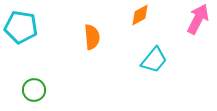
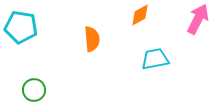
orange semicircle: moved 2 px down
cyan trapezoid: moved 1 px right, 1 px up; rotated 140 degrees counterclockwise
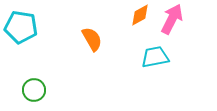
pink arrow: moved 26 px left
orange semicircle: rotated 25 degrees counterclockwise
cyan trapezoid: moved 2 px up
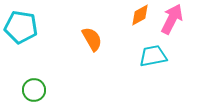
cyan trapezoid: moved 2 px left, 1 px up
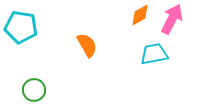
orange semicircle: moved 5 px left, 6 px down
cyan trapezoid: moved 1 px right, 2 px up
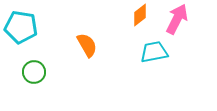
orange diamond: rotated 10 degrees counterclockwise
pink arrow: moved 5 px right
cyan trapezoid: moved 2 px up
green circle: moved 18 px up
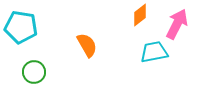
pink arrow: moved 5 px down
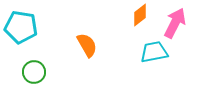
pink arrow: moved 2 px left, 1 px up
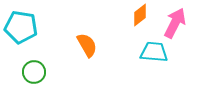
cyan trapezoid: rotated 16 degrees clockwise
